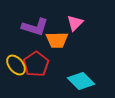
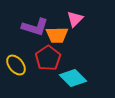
pink triangle: moved 4 px up
orange trapezoid: moved 5 px up
red pentagon: moved 12 px right, 6 px up
cyan diamond: moved 8 px left, 3 px up
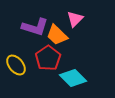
orange trapezoid: rotated 45 degrees clockwise
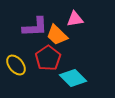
pink triangle: rotated 36 degrees clockwise
purple L-shape: rotated 20 degrees counterclockwise
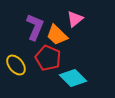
pink triangle: rotated 30 degrees counterclockwise
purple L-shape: rotated 64 degrees counterclockwise
red pentagon: rotated 15 degrees counterclockwise
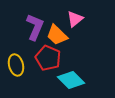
yellow ellipse: rotated 25 degrees clockwise
cyan diamond: moved 2 px left, 2 px down
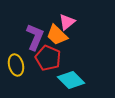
pink triangle: moved 8 px left, 3 px down
purple L-shape: moved 10 px down
